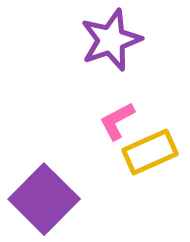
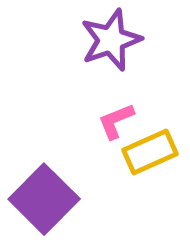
pink L-shape: moved 1 px left; rotated 6 degrees clockwise
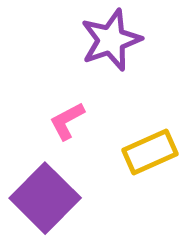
pink L-shape: moved 49 px left; rotated 6 degrees counterclockwise
purple square: moved 1 px right, 1 px up
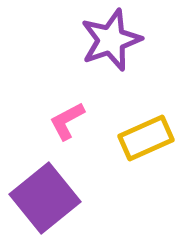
yellow rectangle: moved 4 px left, 14 px up
purple square: rotated 6 degrees clockwise
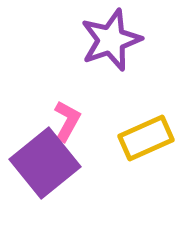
pink L-shape: rotated 147 degrees clockwise
purple square: moved 35 px up
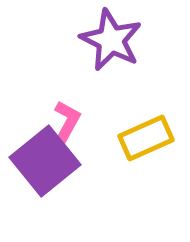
purple star: rotated 26 degrees counterclockwise
purple square: moved 2 px up
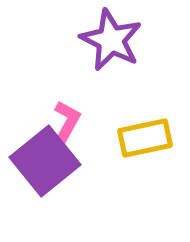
yellow rectangle: moved 1 px left; rotated 12 degrees clockwise
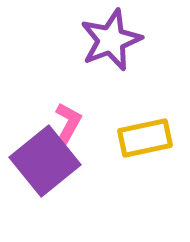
purple star: rotated 24 degrees clockwise
pink L-shape: moved 1 px right, 2 px down
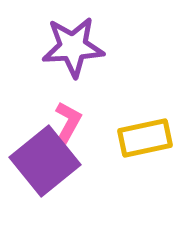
purple star: moved 38 px left, 7 px down; rotated 18 degrees clockwise
pink L-shape: moved 1 px up
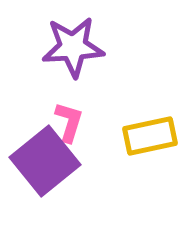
pink L-shape: moved 1 px right; rotated 12 degrees counterclockwise
yellow rectangle: moved 5 px right, 2 px up
